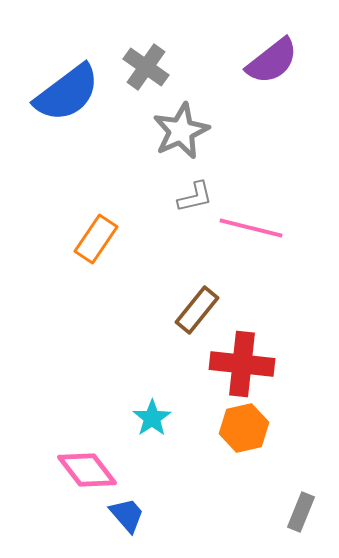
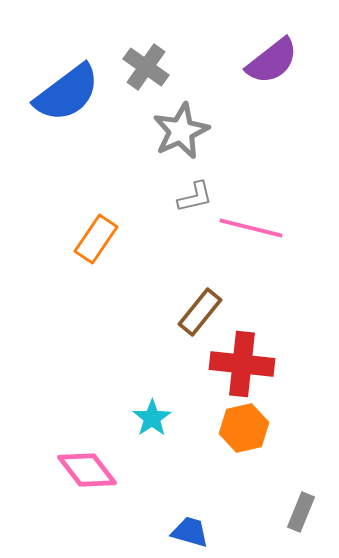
brown rectangle: moved 3 px right, 2 px down
blue trapezoid: moved 63 px right, 17 px down; rotated 33 degrees counterclockwise
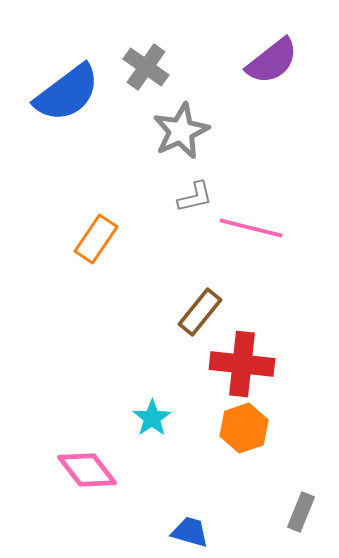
orange hexagon: rotated 6 degrees counterclockwise
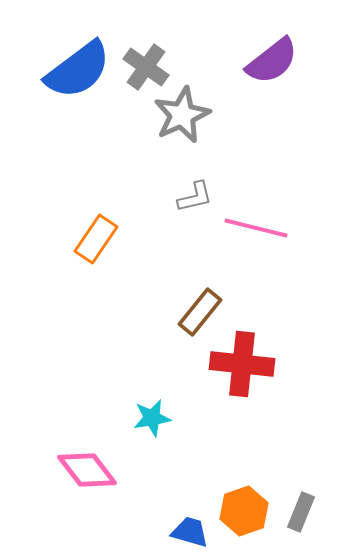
blue semicircle: moved 11 px right, 23 px up
gray star: moved 1 px right, 16 px up
pink line: moved 5 px right
cyan star: rotated 24 degrees clockwise
orange hexagon: moved 83 px down
